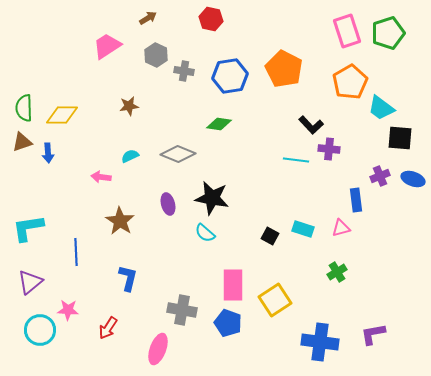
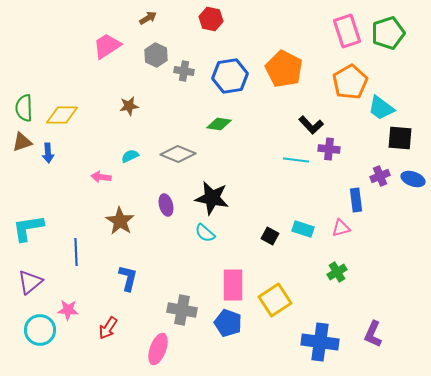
purple ellipse at (168, 204): moved 2 px left, 1 px down
purple L-shape at (373, 334): rotated 56 degrees counterclockwise
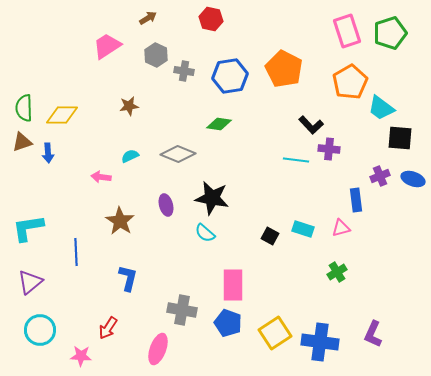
green pentagon at (388, 33): moved 2 px right
yellow square at (275, 300): moved 33 px down
pink star at (68, 310): moved 13 px right, 46 px down
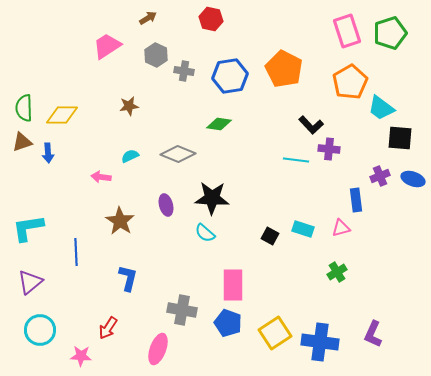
black star at (212, 198): rotated 8 degrees counterclockwise
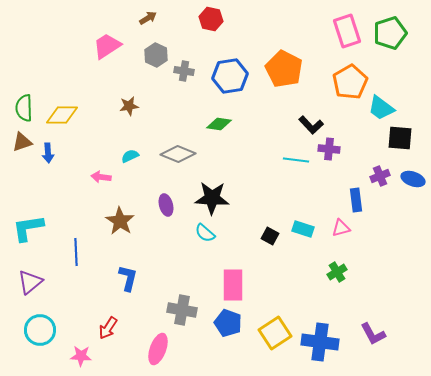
purple L-shape at (373, 334): rotated 52 degrees counterclockwise
